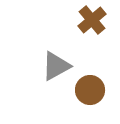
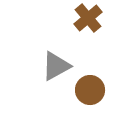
brown cross: moved 4 px left, 2 px up
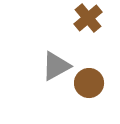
brown circle: moved 1 px left, 7 px up
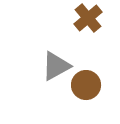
brown circle: moved 3 px left, 2 px down
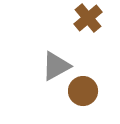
brown circle: moved 3 px left, 6 px down
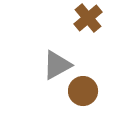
gray triangle: moved 1 px right, 1 px up
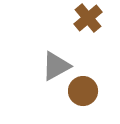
gray triangle: moved 1 px left, 1 px down
